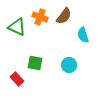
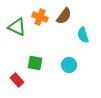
red rectangle: moved 1 px down
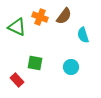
cyan circle: moved 2 px right, 2 px down
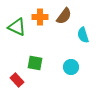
orange cross: rotated 21 degrees counterclockwise
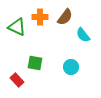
brown semicircle: moved 1 px right, 1 px down
cyan semicircle: rotated 21 degrees counterclockwise
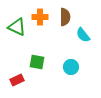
brown semicircle: rotated 36 degrees counterclockwise
green square: moved 2 px right, 1 px up
red rectangle: rotated 72 degrees counterclockwise
